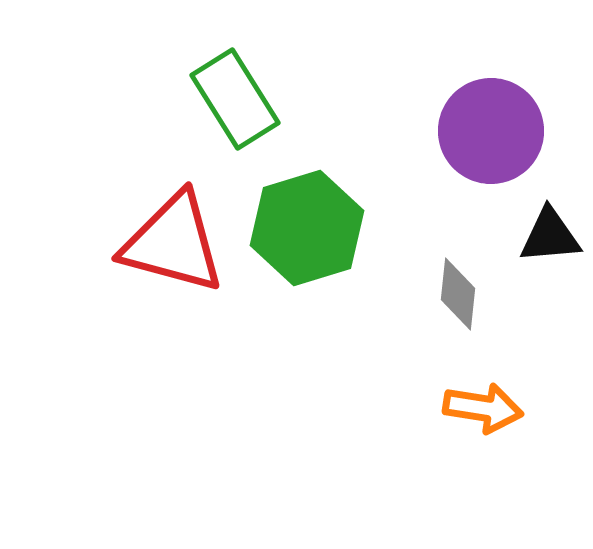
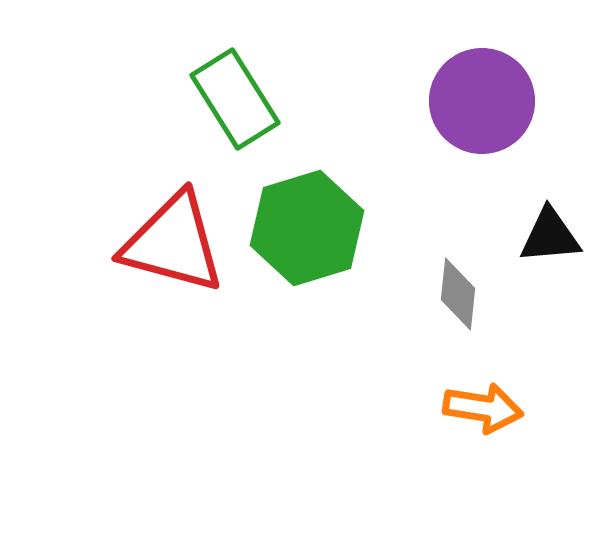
purple circle: moved 9 px left, 30 px up
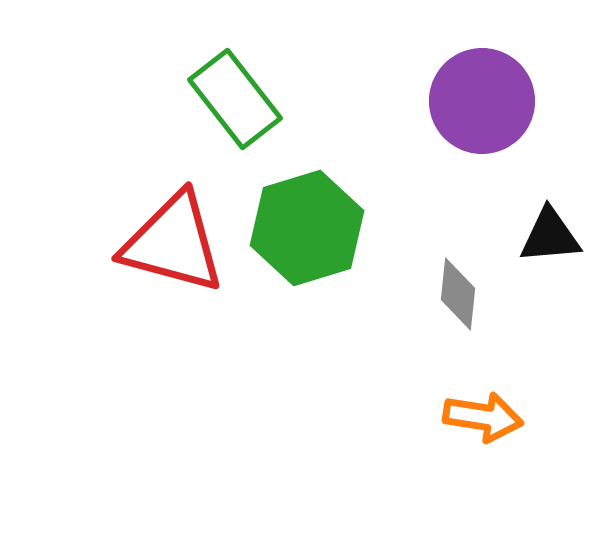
green rectangle: rotated 6 degrees counterclockwise
orange arrow: moved 9 px down
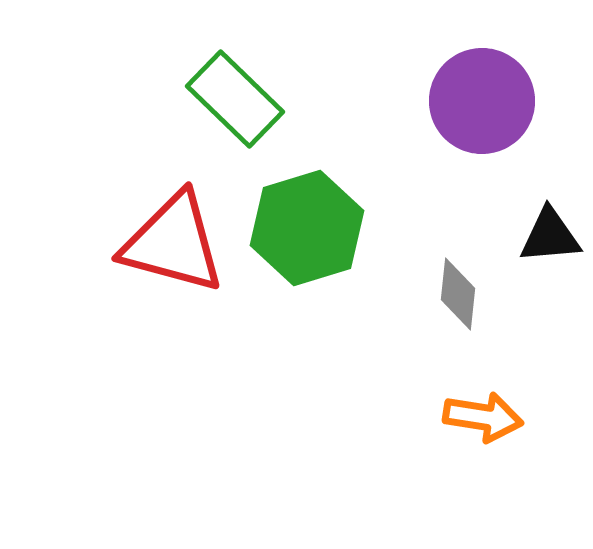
green rectangle: rotated 8 degrees counterclockwise
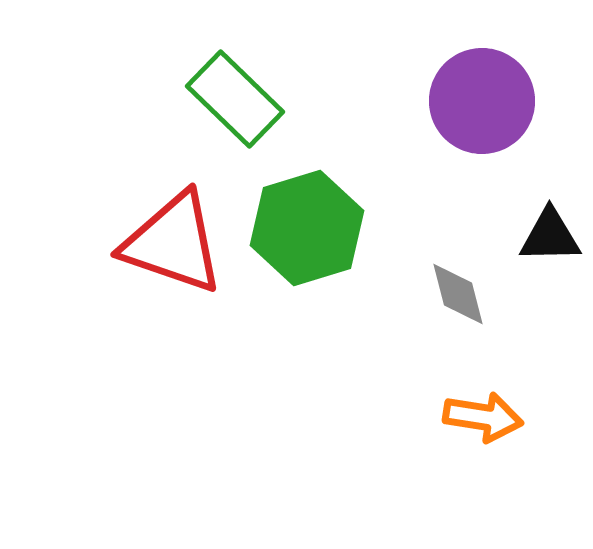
black triangle: rotated 4 degrees clockwise
red triangle: rotated 4 degrees clockwise
gray diamond: rotated 20 degrees counterclockwise
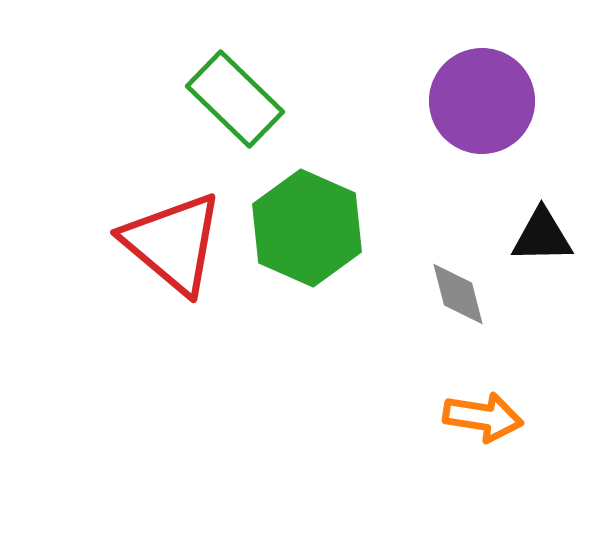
green hexagon: rotated 19 degrees counterclockwise
black triangle: moved 8 px left
red triangle: rotated 21 degrees clockwise
